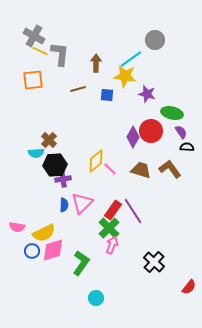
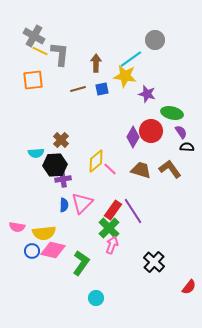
blue square: moved 5 px left, 6 px up; rotated 16 degrees counterclockwise
brown cross: moved 12 px right
yellow semicircle: rotated 20 degrees clockwise
pink diamond: rotated 30 degrees clockwise
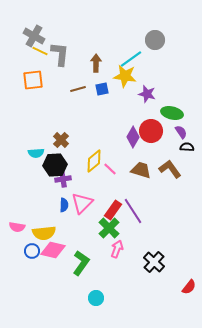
yellow diamond: moved 2 px left
pink arrow: moved 5 px right, 4 px down
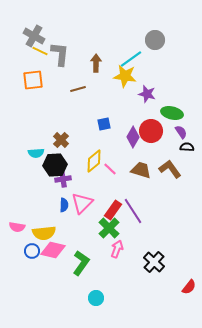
blue square: moved 2 px right, 35 px down
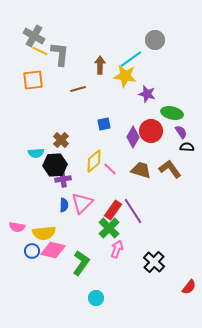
brown arrow: moved 4 px right, 2 px down
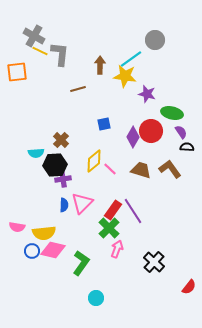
orange square: moved 16 px left, 8 px up
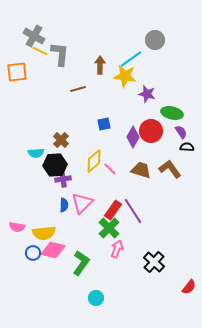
blue circle: moved 1 px right, 2 px down
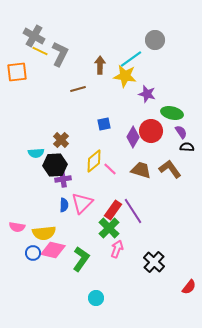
gray L-shape: rotated 20 degrees clockwise
green L-shape: moved 4 px up
